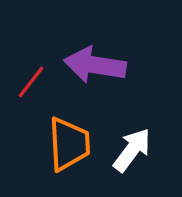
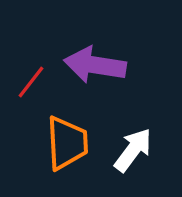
orange trapezoid: moved 2 px left, 1 px up
white arrow: moved 1 px right
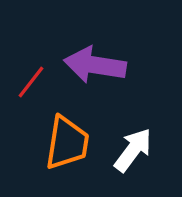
orange trapezoid: rotated 12 degrees clockwise
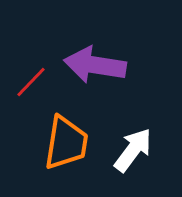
red line: rotated 6 degrees clockwise
orange trapezoid: moved 1 px left
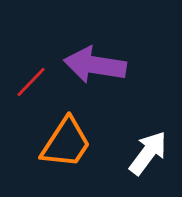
orange trapezoid: rotated 24 degrees clockwise
white arrow: moved 15 px right, 3 px down
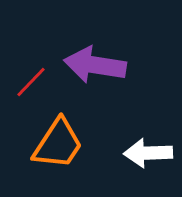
orange trapezoid: moved 8 px left, 1 px down
white arrow: rotated 129 degrees counterclockwise
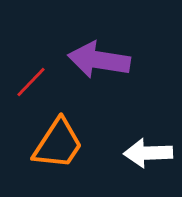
purple arrow: moved 4 px right, 5 px up
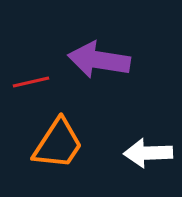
red line: rotated 33 degrees clockwise
